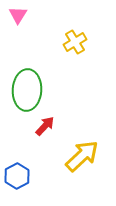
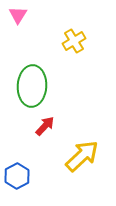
yellow cross: moved 1 px left, 1 px up
green ellipse: moved 5 px right, 4 px up
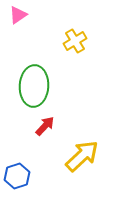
pink triangle: rotated 24 degrees clockwise
yellow cross: moved 1 px right
green ellipse: moved 2 px right
blue hexagon: rotated 10 degrees clockwise
